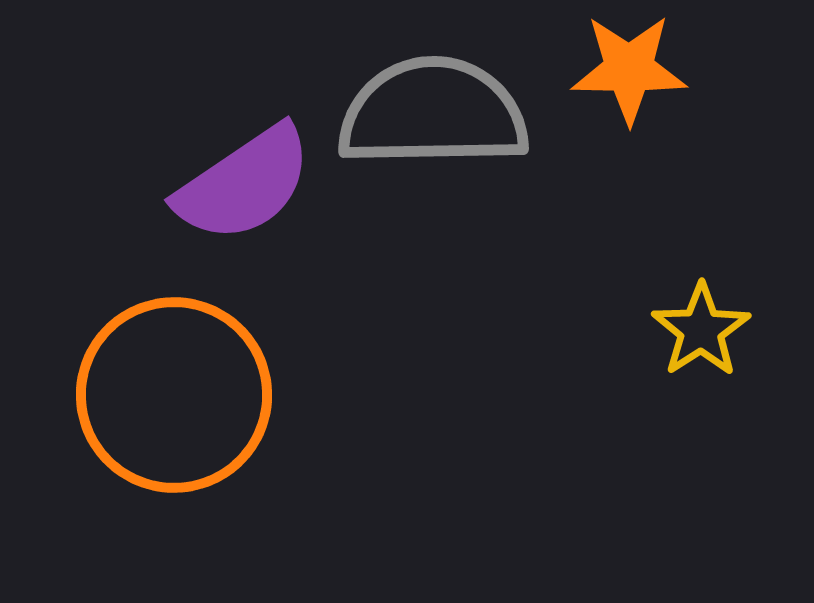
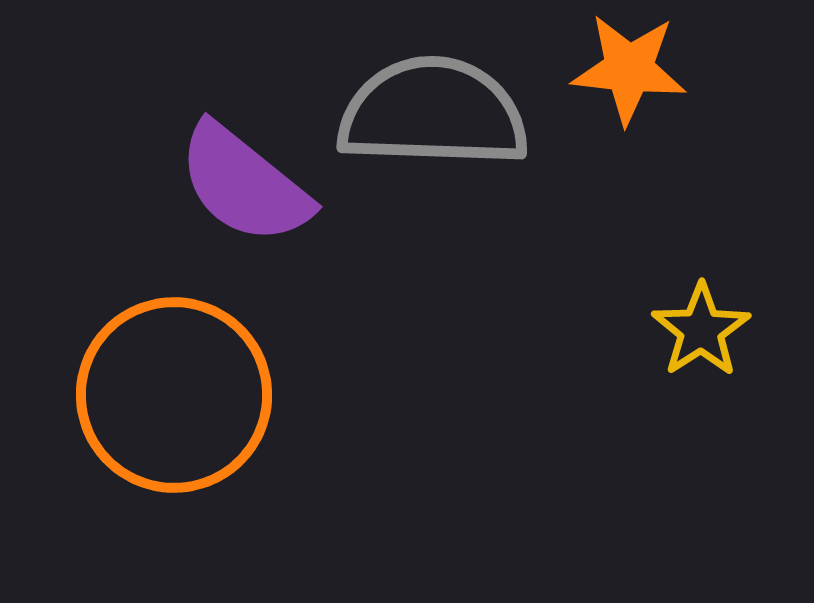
orange star: rotated 5 degrees clockwise
gray semicircle: rotated 3 degrees clockwise
purple semicircle: rotated 73 degrees clockwise
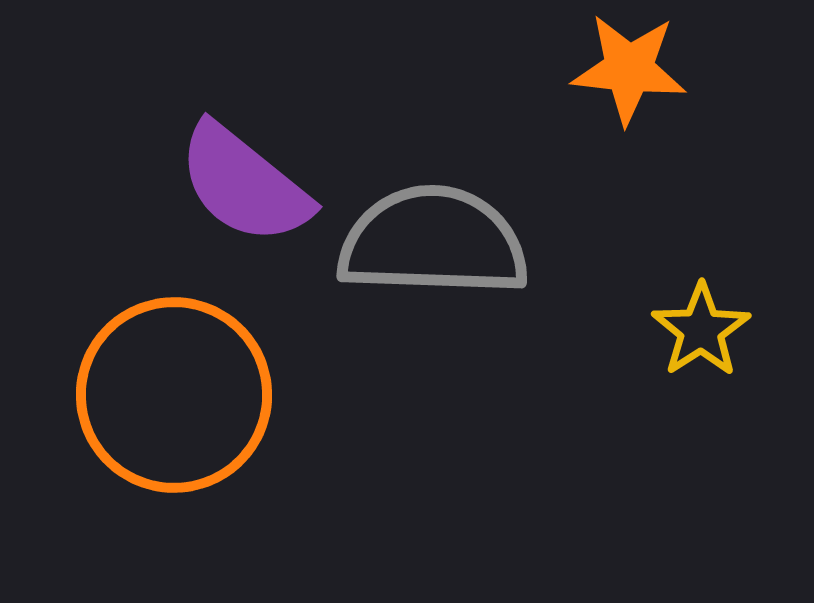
gray semicircle: moved 129 px down
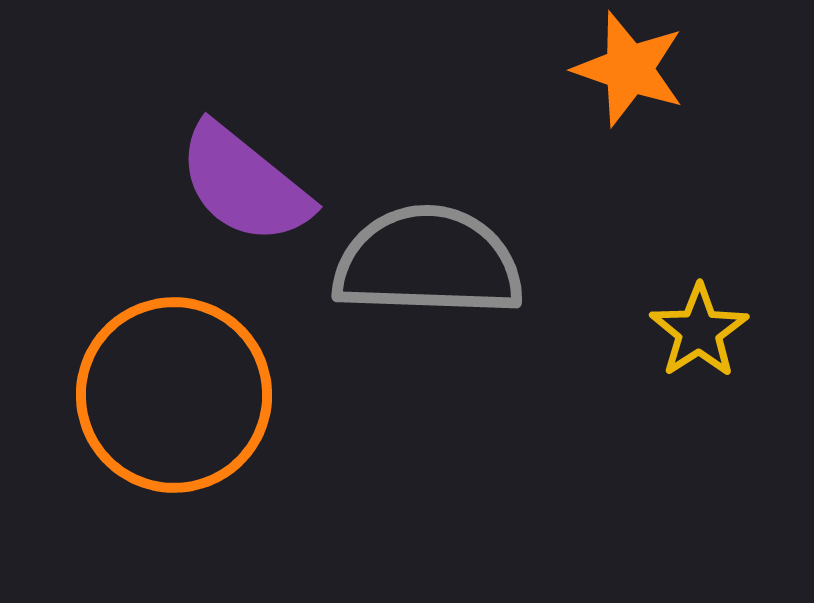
orange star: rotated 13 degrees clockwise
gray semicircle: moved 5 px left, 20 px down
yellow star: moved 2 px left, 1 px down
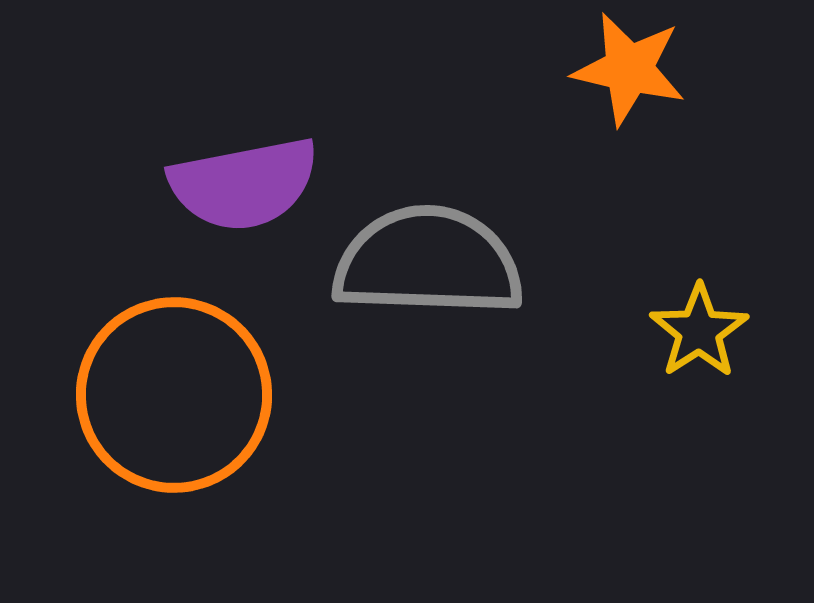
orange star: rotated 6 degrees counterclockwise
purple semicircle: rotated 50 degrees counterclockwise
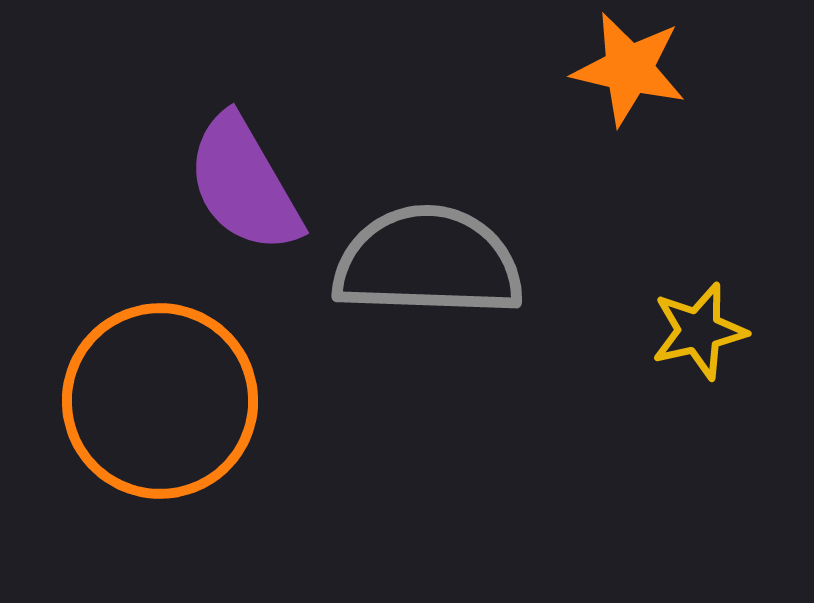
purple semicircle: rotated 71 degrees clockwise
yellow star: rotated 20 degrees clockwise
orange circle: moved 14 px left, 6 px down
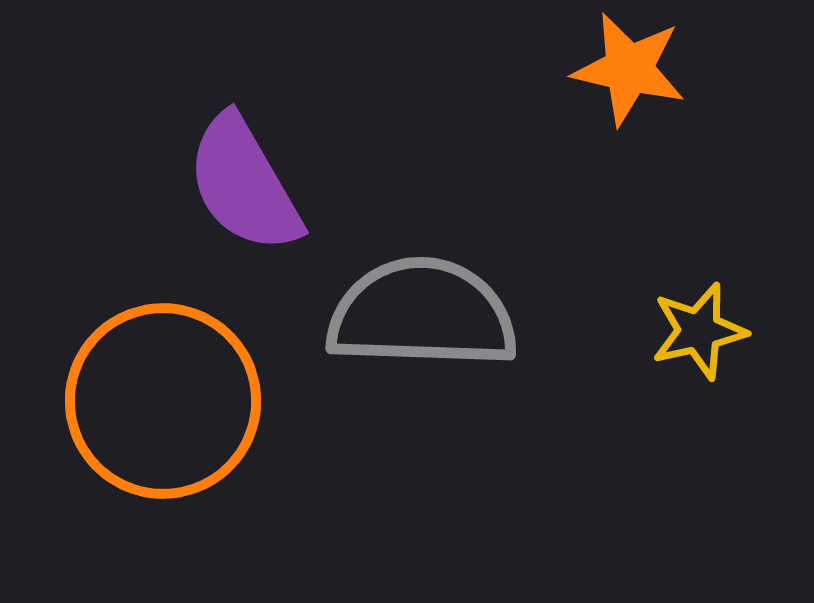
gray semicircle: moved 6 px left, 52 px down
orange circle: moved 3 px right
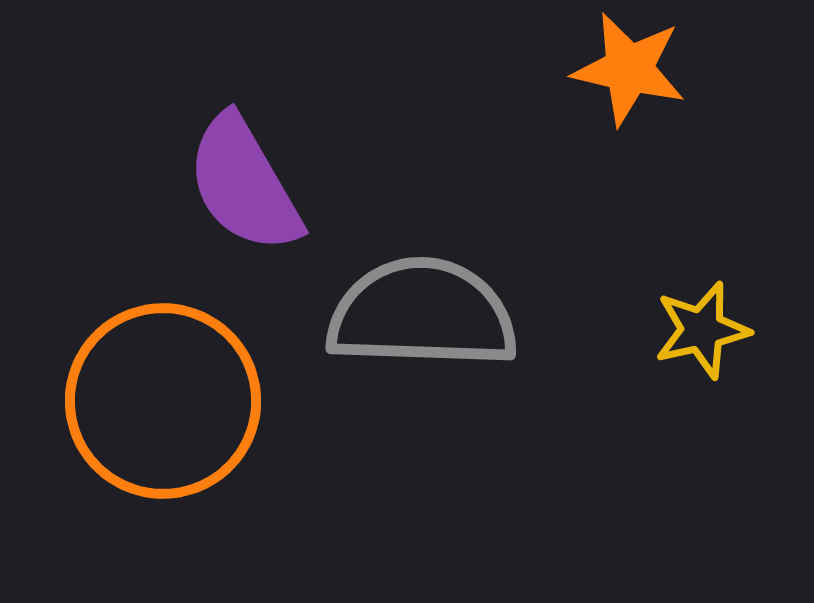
yellow star: moved 3 px right, 1 px up
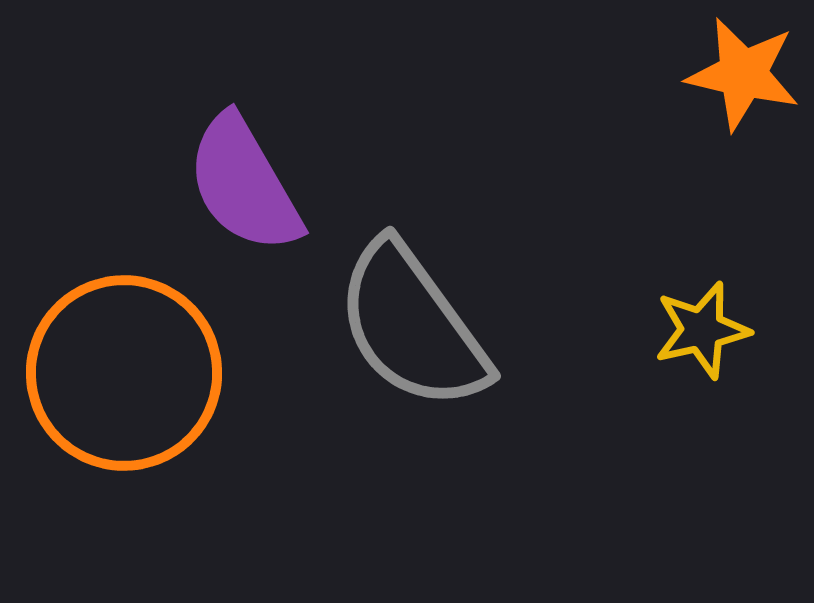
orange star: moved 114 px right, 5 px down
gray semicircle: moved 10 px left, 12 px down; rotated 128 degrees counterclockwise
orange circle: moved 39 px left, 28 px up
